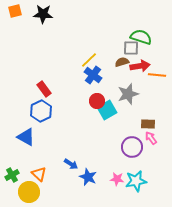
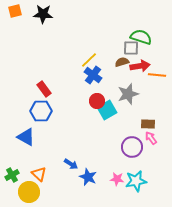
blue hexagon: rotated 25 degrees clockwise
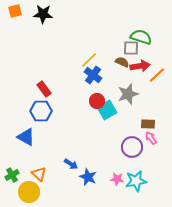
brown semicircle: rotated 40 degrees clockwise
orange line: rotated 48 degrees counterclockwise
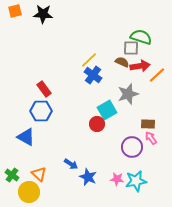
red circle: moved 23 px down
green cross: rotated 24 degrees counterclockwise
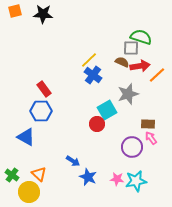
blue arrow: moved 2 px right, 3 px up
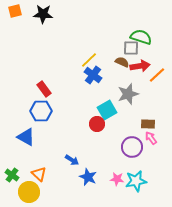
blue arrow: moved 1 px left, 1 px up
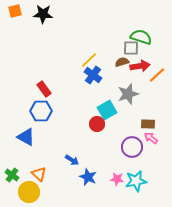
brown semicircle: rotated 40 degrees counterclockwise
pink arrow: rotated 16 degrees counterclockwise
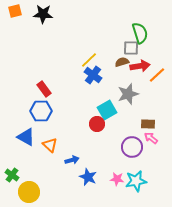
green semicircle: moved 1 px left, 4 px up; rotated 55 degrees clockwise
blue arrow: rotated 48 degrees counterclockwise
orange triangle: moved 11 px right, 29 px up
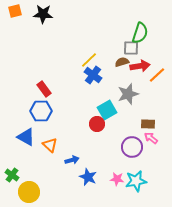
green semicircle: rotated 35 degrees clockwise
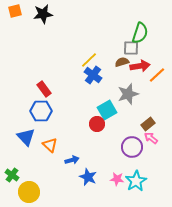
black star: rotated 12 degrees counterclockwise
brown rectangle: rotated 40 degrees counterclockwise
blue triangle: rotated 18 degrees clockwise
cyan star: rotated 20 degrees counterclockwise
